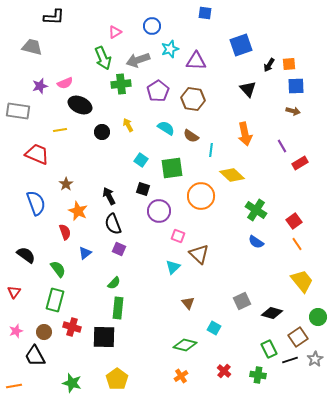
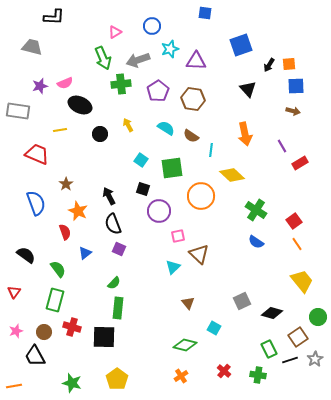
black circle at (102, 132): moved 2 px left, 2 px down
pink square at (178, 236): rotated 32 degrees counterclockwise
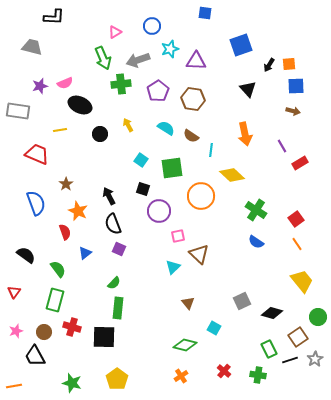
red square at (294, 221): moved 2 px right, 2 px up
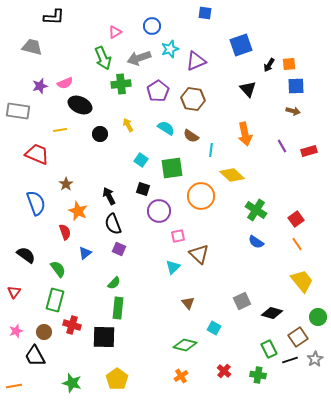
gray arrow at (138, 60): moved 1 px right, 2 px up
purple triangle at (196, 61): rotated 25 degrees counterclockwise
red rectangle at (300, 163): moved 9 px right, 12 px up; rotated 14 degrees clockwise
red cross at (72, 327): moved 2 px up
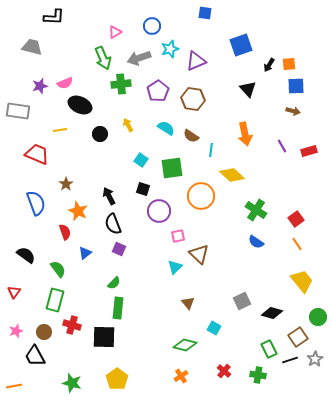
cyan triangle at (173, 267): moved 2 px right
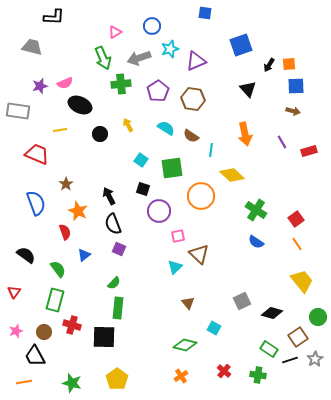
purple line at (282, 146): moved 4 px up
blue triangle at (85, 253): moved 1 px left, 2 px down
green rectangle at (269, 349): rotated 30 degrees counterclockwise
orange line at (14, 386): moved 10 px right, 4 px up
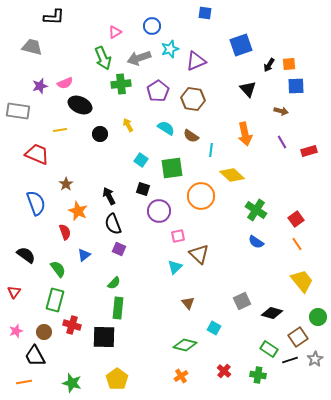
brown arrow at (293, 111): moved 12 px left
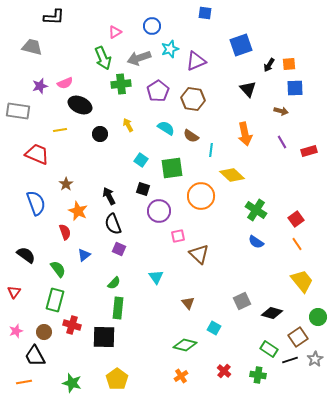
blue square at (296, 86): moved 1 px left, 2 px down
cyan triangle at (175, 267): moved 19 px left, 10 px down; rotated 21 degrees counterclockwise
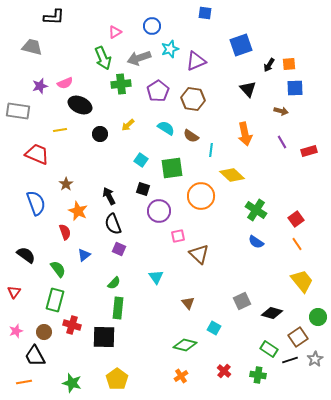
yellow arrow at (128, 125): rotated 104 degrees counterclockwise
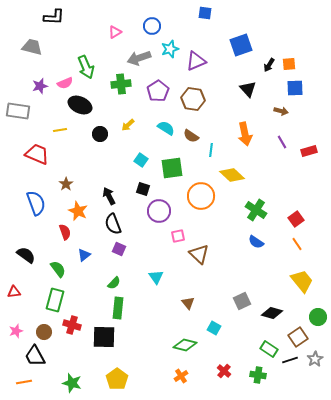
green arrow at (103, 58): moved 17 px left, 9 px down
red triangle at (14, 292): rotated 48 degrees clockwise
